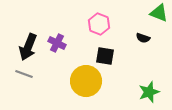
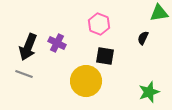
green triangle: rotated 30 degrees counterclockwise
black semicircle: rotated 96 degrees clockwise
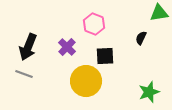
pink hexagon: moved 5 px left
black semicircle: moved 2 px left
purple cross: moved 10 px right, 4 px down; rotated 18 degrees clockwise
black square: rotated 12 degrees counterclockwise
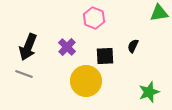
pink hexagon: moved 6 px up
black semicircle: moved 8 px left, 8 px down
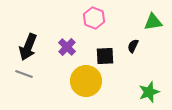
green triangle: moved 6 px left, 9 px down
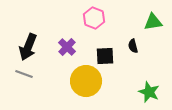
black semicircle: rotated 40 degrees counterclockwise
green star: rotated 30 degrees counterclockwise
